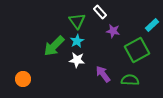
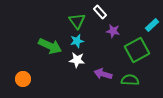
cyan star: rotated 16 degrees clockwise
green arrow: moved 4 px left; rotated 110 degrees counterclockwise
purple arrow: rotated 36 degrees counterclockwise
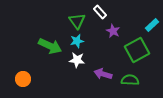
purple star: rotated 16 degrees clockwise
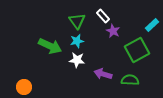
white rectangle: moved 3 px right, 4 px down
orange circle: moved 1 px right, 8 px down
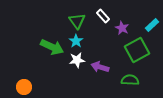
purple star: moved 9 px right, 3 px up
cyan star: moved 1 px left; rotated 24 degrees counterclockwise
green arrow: moved 2 px right, 1 px down
white star: rotated 14 degrees counterclockwise
purple arrow: moved 3 px left, 7 px up
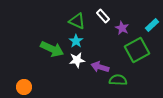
green triangle: rotated 30 degrees counterclockwise
green arrow: moved 2 px down
green semicircle: moved 12 px left
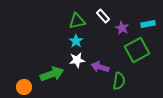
green triangle: rotated 36 degrees counterclockwise
cyan rectangle: moved 4 px left, 1 px up; rotated 32 degrees clockwise
green arrow: moved 25 px down; rotated 45 degrees counterclockwise
green semicircle: moved 1 px right, 1 px down; rotated 96 degrees clockwise
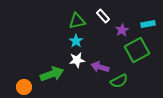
purple star: moved 2 px down; rotated 16 degrees clockwise
green semicircle: rotated 54 degrees clockwise
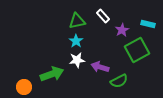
cyan rectangle: rotated 24 degrees clockwise
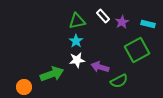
purple star: moved 8 px up
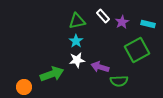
green semicircle: rotated 24 degrees clockwise
